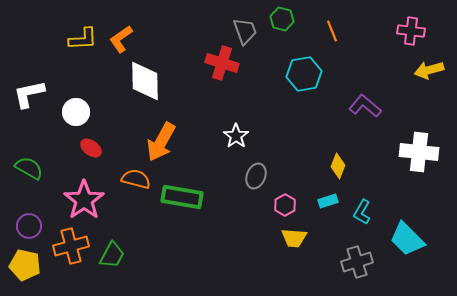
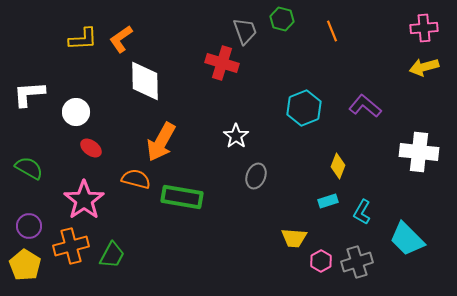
pink cross: moved 13 px right, 3 px up; rotated 12 degrees counterclockwise
yellow arrow: moved 5 px left, 3 px up
cyan hexagon: moved 34 px down; rotated 12 degrees counterclockwise
white L-shape: rotated 8 degrees clockwise
pink hexagon: moved 36 px right, 56 px down
yellow pentagon: rotated 20 degrees clockwise
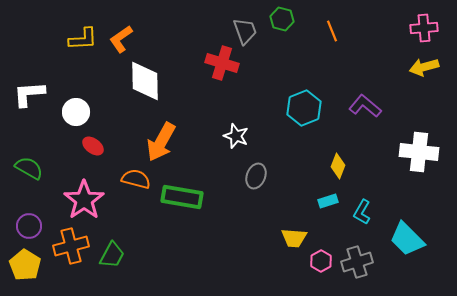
white star: rotated 15 degrees counterclockwise
red ellipse: moved 2 px right, 2 px up
